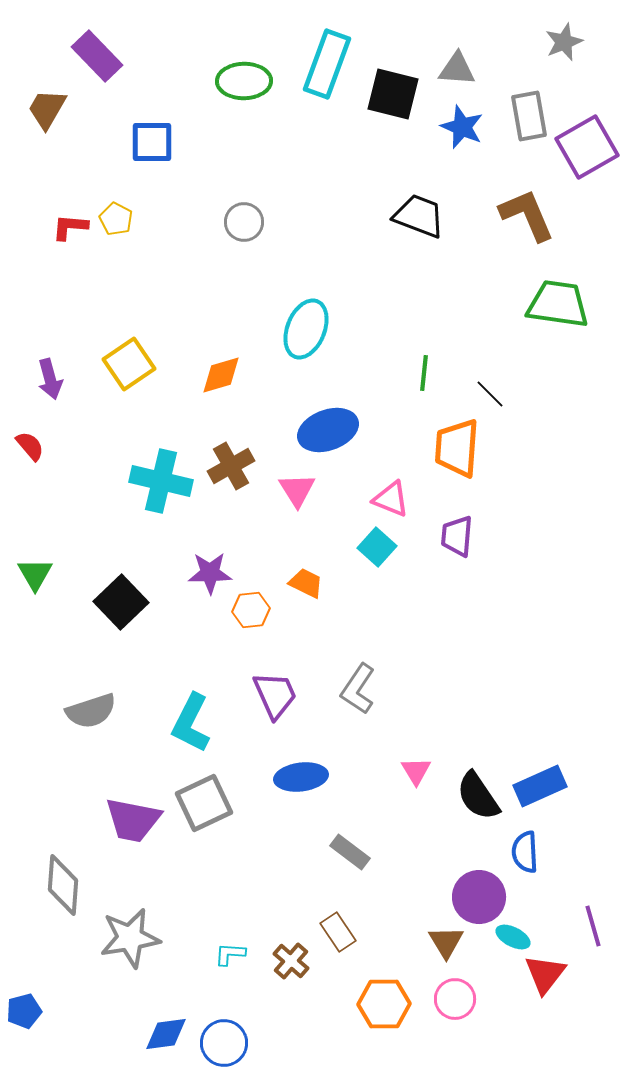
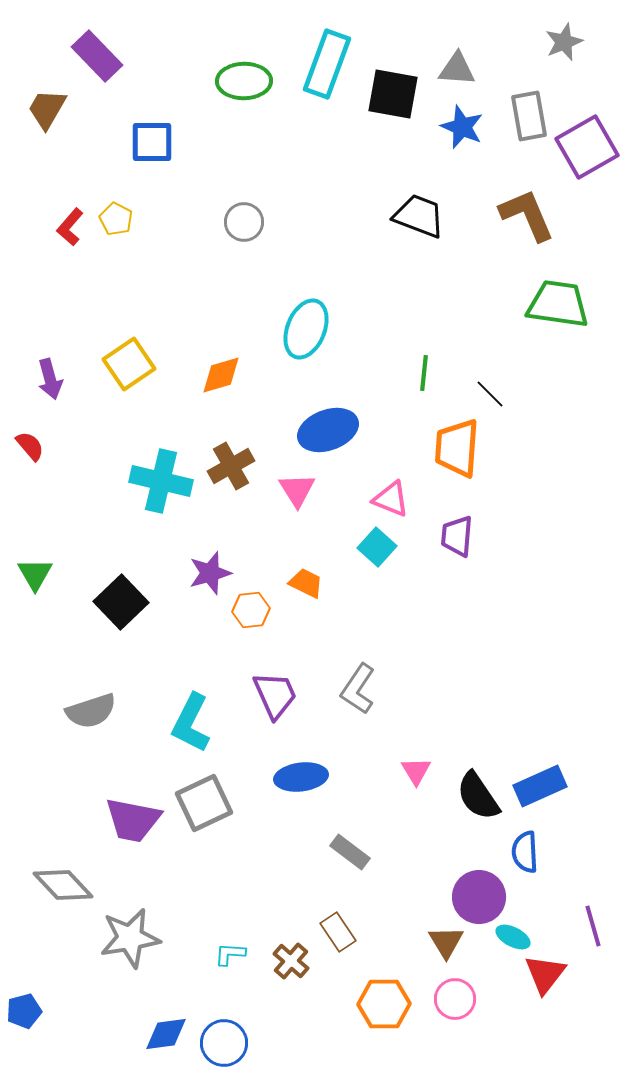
black square at (393, 94): rotated 4 degrees counterclockwise
red L-shape at (70, 227): rotated 54 degrees counterclockwise
purple star at (210, 573): rotated 15 degrees counterclockwise
gray diamond at (63, 885): rotated 48 degrees counterclockwise
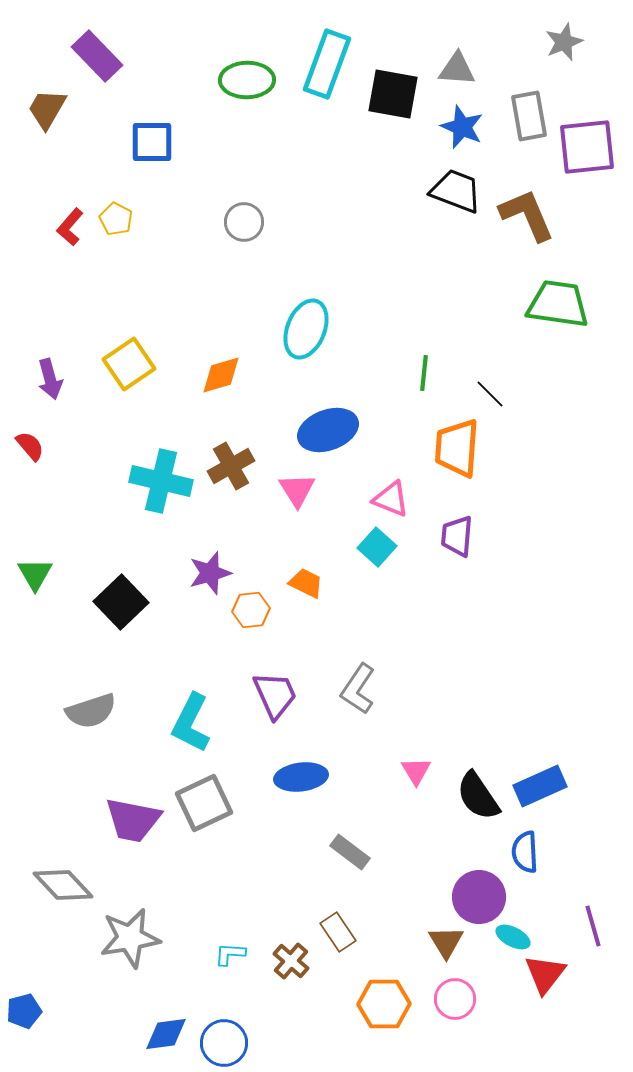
green ellipse at (244, 81): moved 3 px right, 1 px up
purple square at (587, 147): rotated 24 degrees clockwise
black trapezoid at (419, 216): moved 37 px right, 25 px up
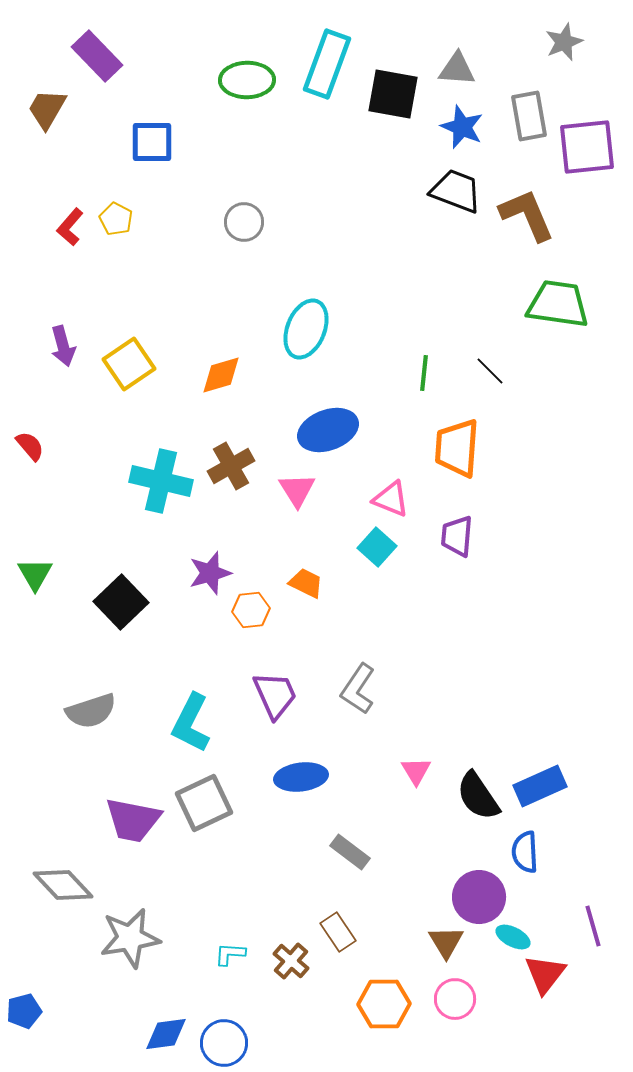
purple arrow at (50, 379): moved 13 px right, 33 px up
black line at (490, 394): moved 23 px up
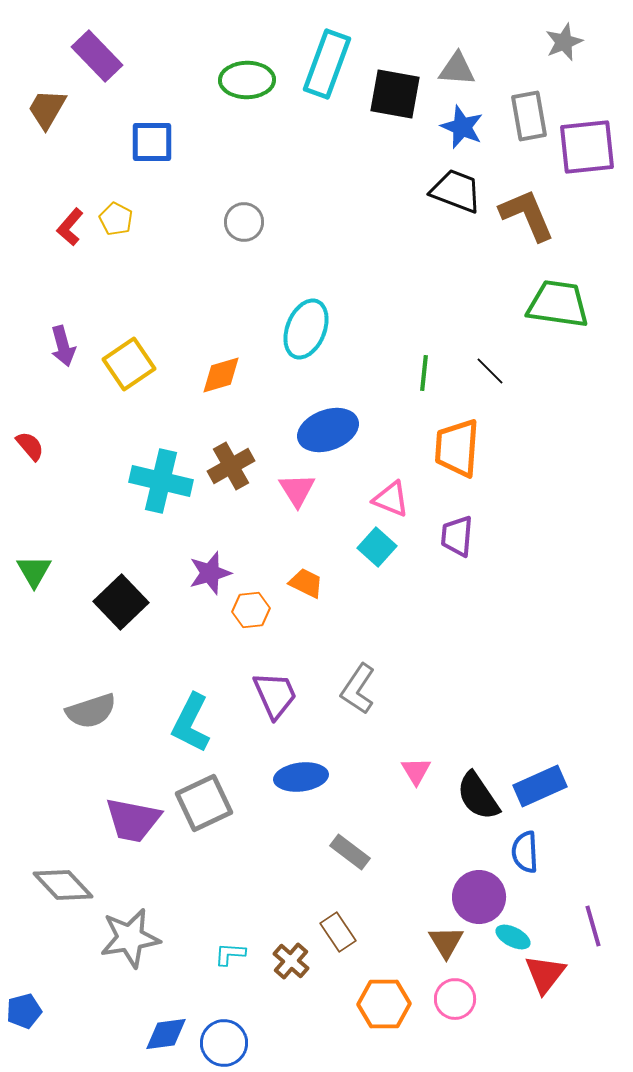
black square at (393, 94): moved 2 px right
green triangle at (35, 574): moved 1 px left, 3 px up
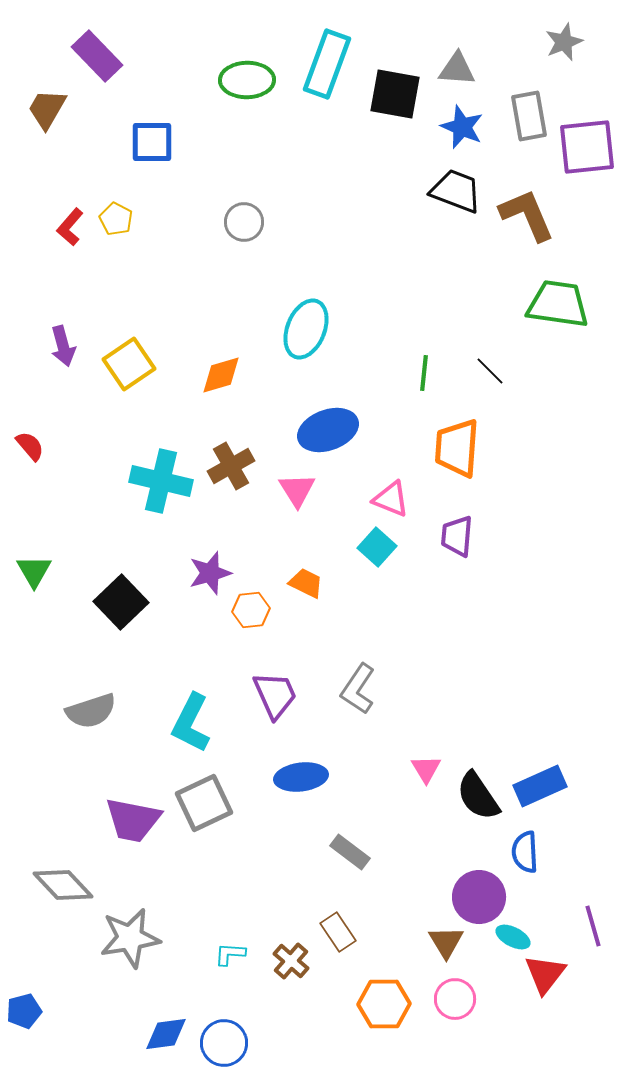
pink triangle at (416, 771): moved 10 px right, 2 px up
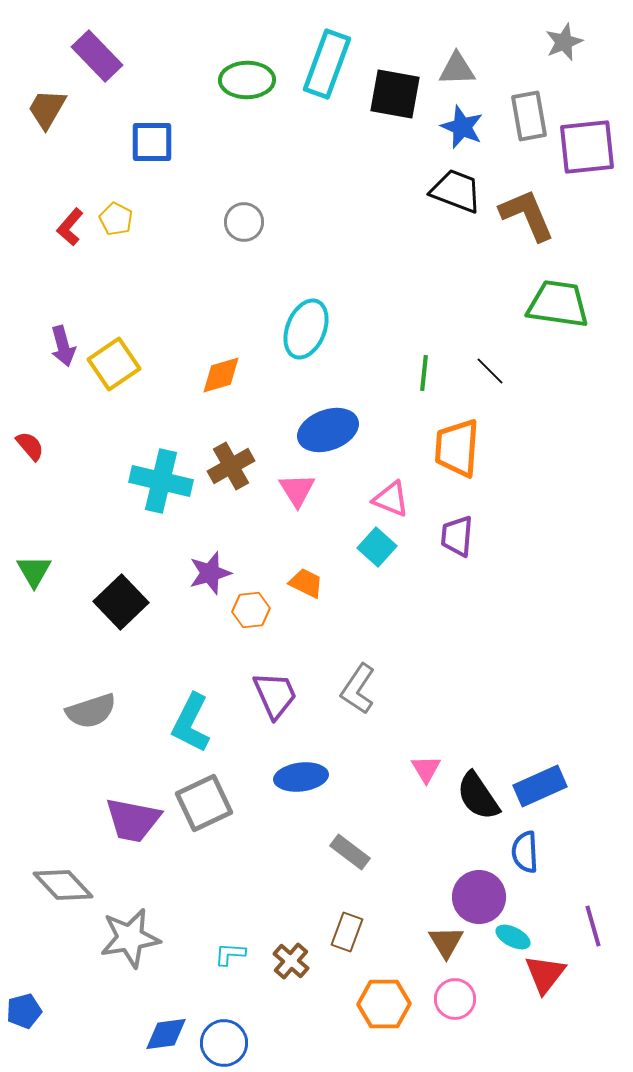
gray triangle at (457, 69): rotated 6 degrees counterclockwise
yellow square at (129, 364): moved 15 px left
brown rectangle at (338, 932): moved 9 px right; rotated 54 degrees clockwise
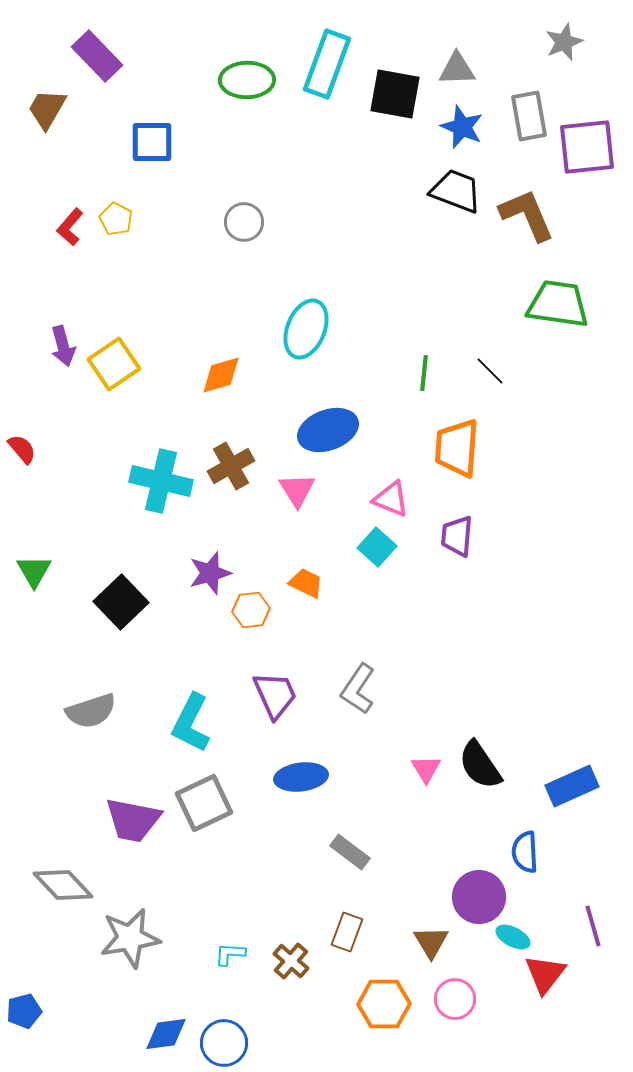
red semicircle at (30, 446): moved 8 px left, 3 px down
blue rectangle at (540, 786): moved 32 px right
black semicircle at (478, 796): moved 2 px right, 31 px up
brown triangle at (446, 942): moved 15 px left
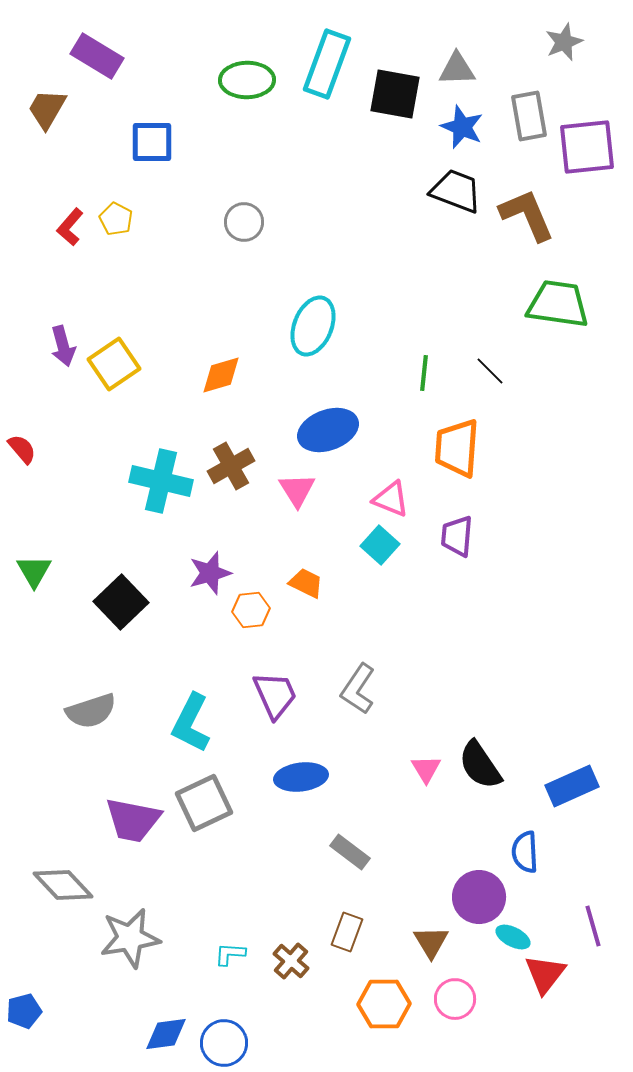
purple rectangle at (97, 56): rotated 15 degrees counterclockwise
cyan ellipse at (306, 329): moved 7 px right, 3 px up
cyan square at (377, 547): moved 3 px right, 2 px up
